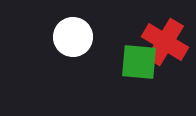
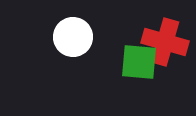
red cross: rotated 15 degrees counterclockwise
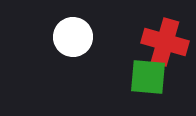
green square: moved 9 px right, 15 px down
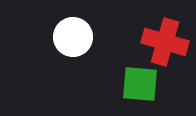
green square: moved 8 px left, 7 px down
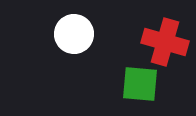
white circle: moved 1 px right, 3 px up
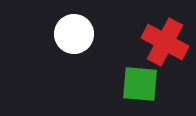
red cross: rotated 12 degrees clockwise
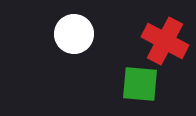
red cross: moved 1 px up
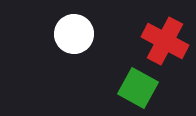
green square: moved 2 px left, 4 px down; rotated 24 degrees clockwise
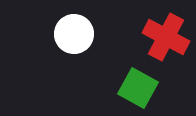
red cross: moved 1 px right, 4 px up
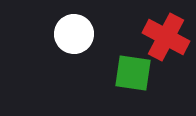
green square: moved 5 px left, 15 px up; rotated 21 degrees counterclockwise
